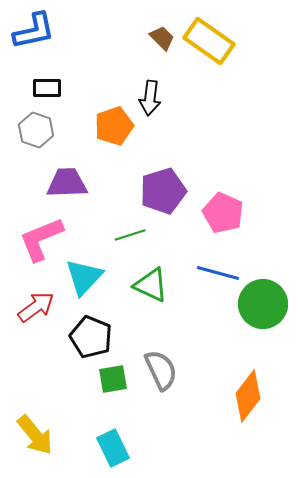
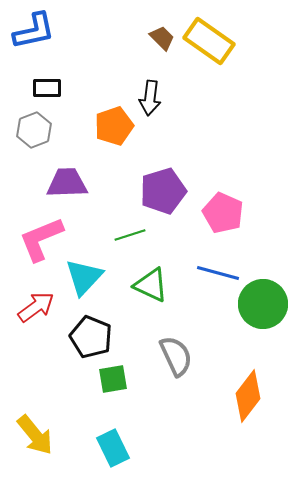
gray hexagon: moved 2 px left; rotated 20 degrees clockwise
gray semicircle: moved 15 px right, 14 px up
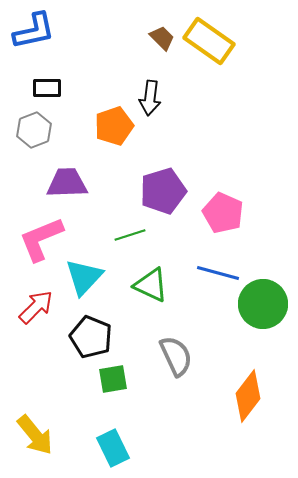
red arrow: rotated 9 degrees counterclockwise
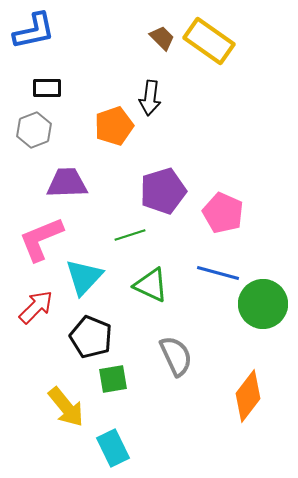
yellow arrow: moved 31 px right, 28 px up
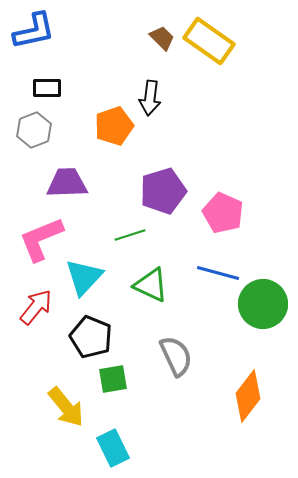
red arrow: rotated 6 degrees counterclockwise
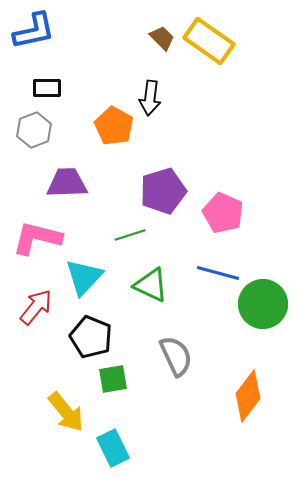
orange pentagon: rotated 24 degrees counterclockwise
pink L-shape: moved 4 px left, 1 px up; rotated 36 degrees clockwise
yellow arrow: moved 5 px down
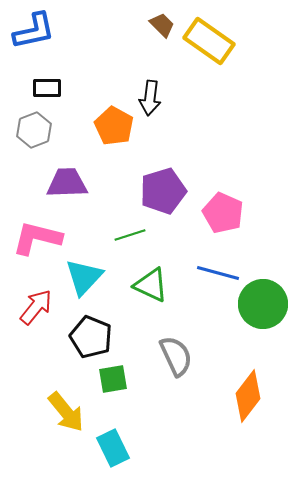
brown trapezoid: moved 13 px up
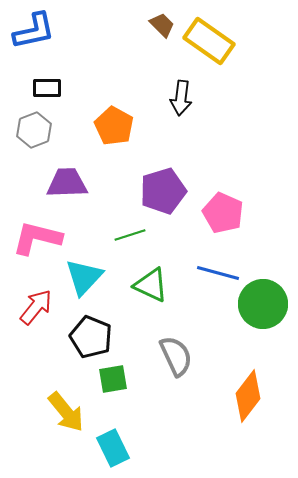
black arrow: moved 31 px right
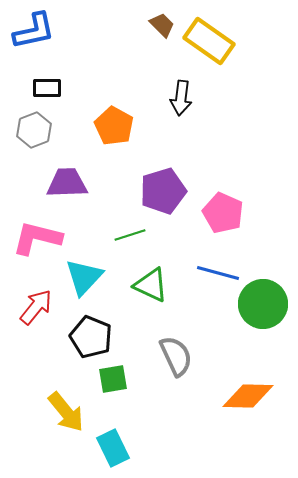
orange diamond: rotated 54 degrees clockwise
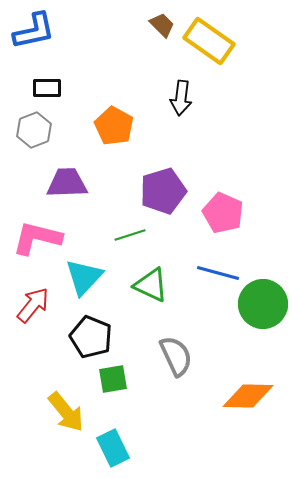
red arrow: moved 3 px left, 2 px up
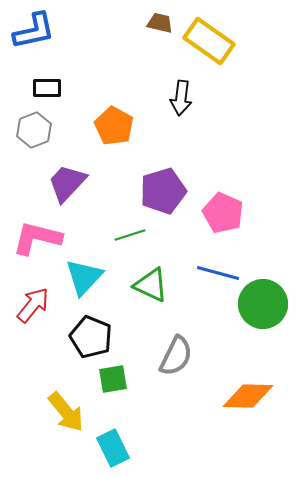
brown trapezoid: moved 2 px left, 2 px up; rotated 32 degrees counterclockwise
purple trapezoid: rotated 45 degrees counterclockwise
gray semicircle: rotated 51 degrees clockwise
